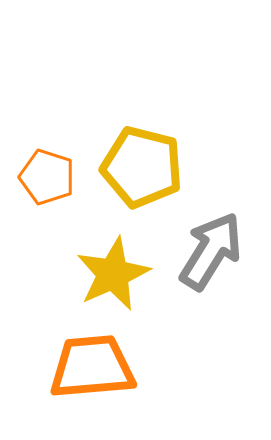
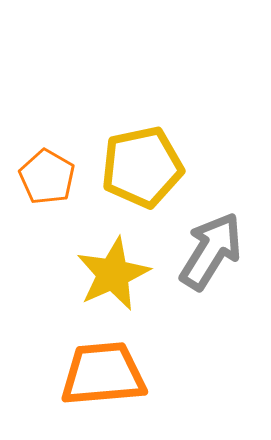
yellow pentagon: rotated 26 degrees counterclockwise
orange pentagon: rotated 12 degrees clockwise
orange trapezoid: moved 11 px right, 7 px down
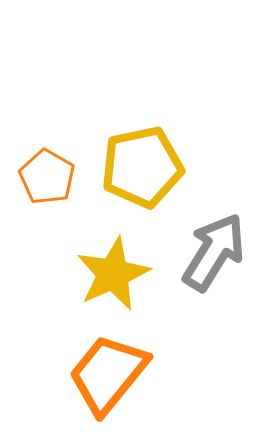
gray arrow: moved 3 px right, 1 px down
orange trapezoid: moved 5 px right; rotated 46 degrees counterclockwise
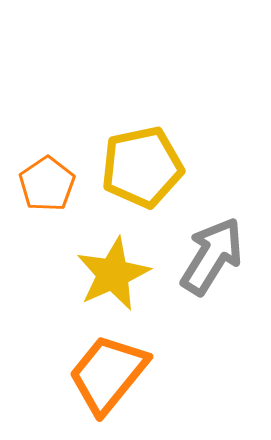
orange pentagon: moved 7 px down; rotated 8 degrees clockwise
gray arrow: moved 2 px left, 4 px down
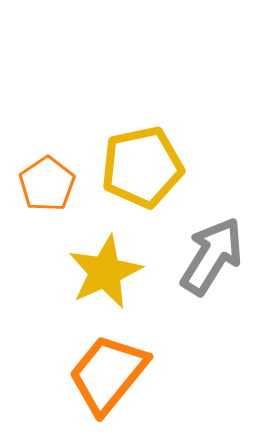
yellow star: moved 8 px left, 2 px up
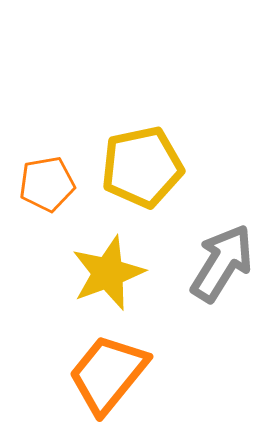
orange pentagon: rotated 24 degrees clockwise
gray arrow: moved 10 px right, 7 px down
yellow star: moved 3 px right, 1 px down; rotated 4 degrees clockwise
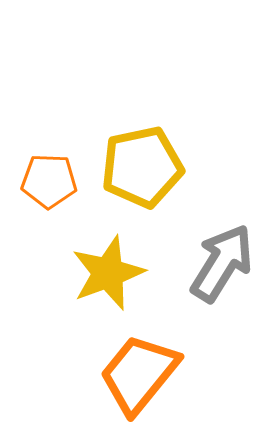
orange pentagon: moved 2 px right, 3 px up; rotated 12 degrees clockwise
orange trapezoid: moved 31 px right
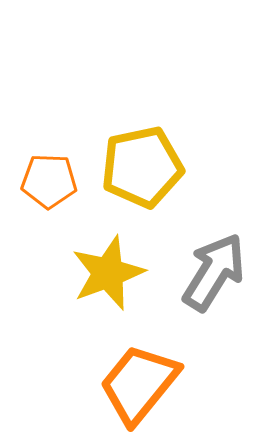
gray arrow: moved 8 px left, 9 px down
orange trapezoid: moved 10 px down
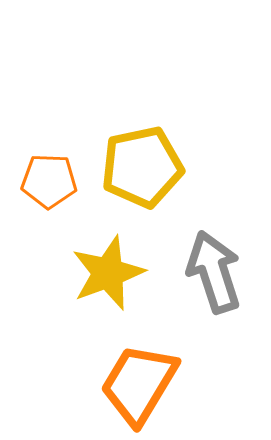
gray arrow: rotated 50 degrees counterclockwise
orange trapezoid: rotated 8 degrees counterclockwise
